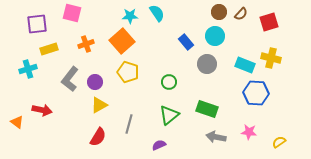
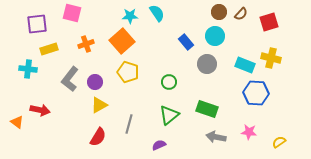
cyan cross: rotated 24 degrees clockwise
red arrow: moved 2 px left
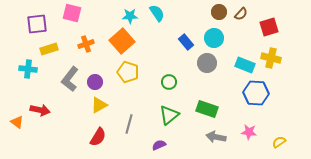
red square: moved 5 px down
cyan circle: moved 1 px left, 2 px down
gray circle: moved 1 px up
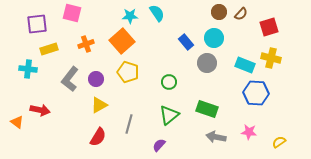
purple circle: moved 1 px right, 3 px up
purple semicircle: rotated 24 degrees counterclockwise
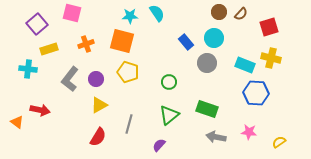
purple square: rotated 35 degrees counterclockwise
orange square: rotated 35 degrees counterclockwise
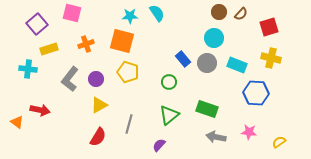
blue rectangle: moved 3 px left, 17 px down
cyan rectangle: moved 8 px left
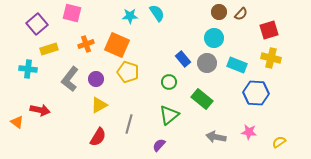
red square: moved 3 px down
orange square: moved 5 px left, 4 px down; rotated 10 degrees clockwise
green rectangle: moved 5 px left, 10 px up; rotated 20 degrees clockwise
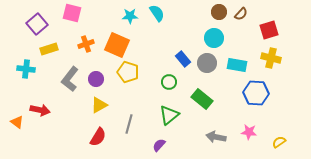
cyan rectangle: rotated 12 degrees counterclockwise
cyan cross: moved 2 px left
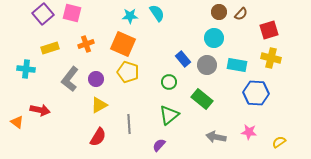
purple square: moved 6 px right, 10 px up
orange square: moved 6 px right, 1 px up
yellow rectangle: moved 1 px right, 1 px up
gray circle: moved 2 px down
gray line: rotated 18 degrees counterclockwise
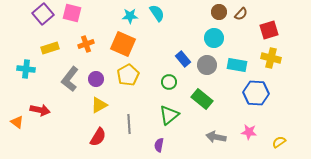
yellow pentagon: moved 3 px down; rotated 25 degrees clockwise
purple semicircle: rotated 32 degrees counterclockwise
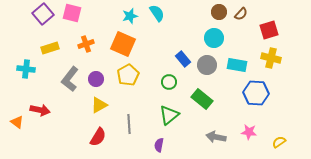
cyan star: rotated 14 degrees counterclockwise
